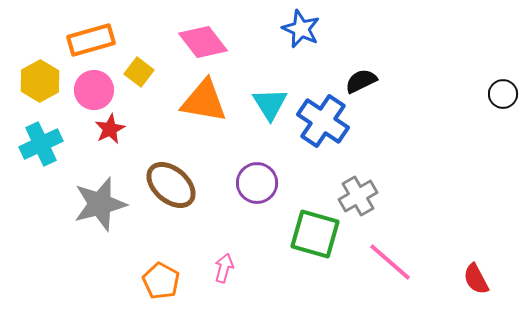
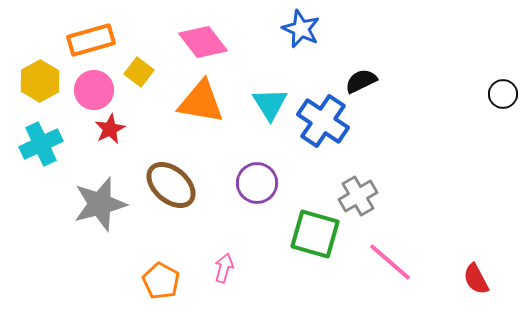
orange triangle: moved 3 px left, 1 px down
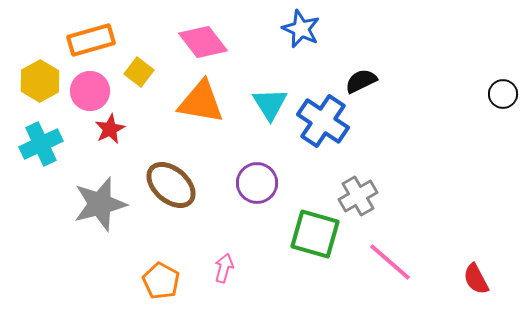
pink circle: moved 4 px left, 1 px down
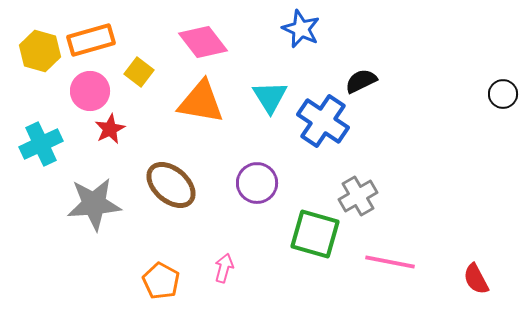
yellow hexagon: moved 30 px up; rotated 15 degrees counterclockwise
cyan triangle: moved 7 px up
gray star: moved 6 px left; rotated 10 degrees clockwise
pink line: rotated 30 degrees counterclockwise
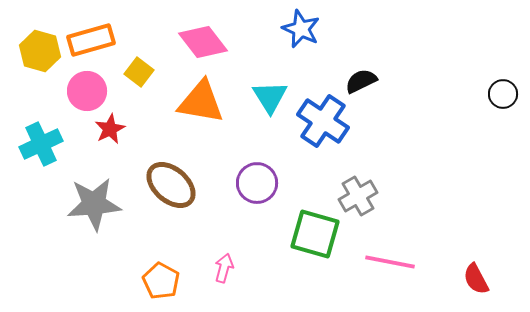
pink circle: moved 3 px left
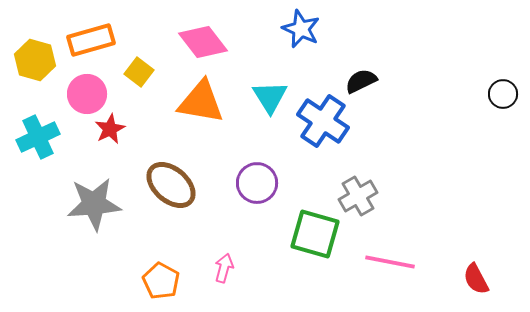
yellow hexagon: moved 5 px left, 9 px down
pink circle: moved 3 px down
cyan cross: moved 3 px left, 7 px up
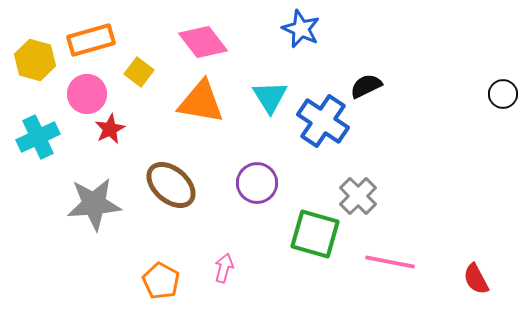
black semicircle: moved 5 px right, 5 px down
gray cross: rotated 15 degrees counterclockwise
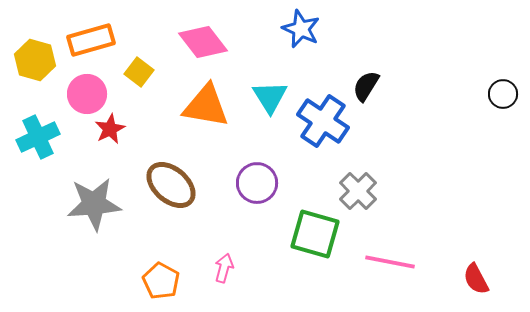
black semicircle: rotated 32 degrees counterclockwise
orange triangle: moved 5 px right, 4 px down
gray cross: moved 5 px up
